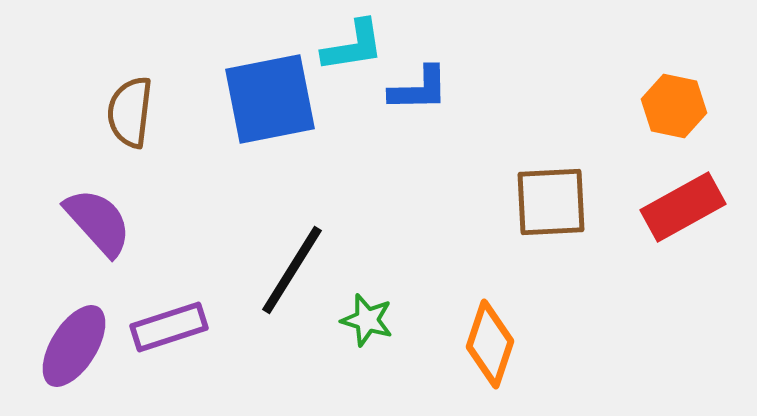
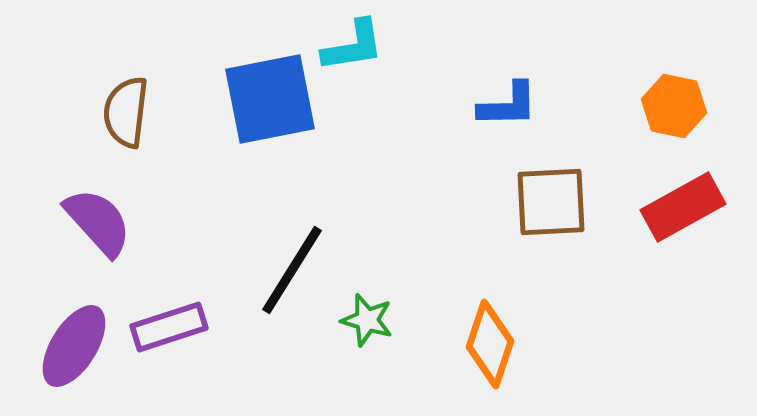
blue L-shape: moved 89 px right, 16 px down
brown semicircle: moved 4 px left
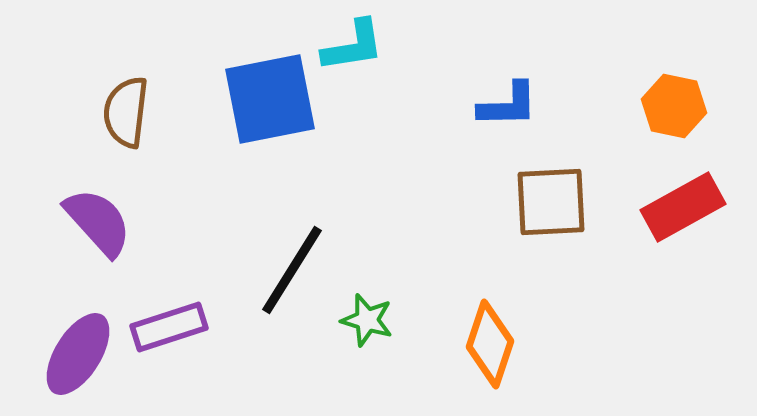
purple ellipse: moved 4 px right, 8 px down
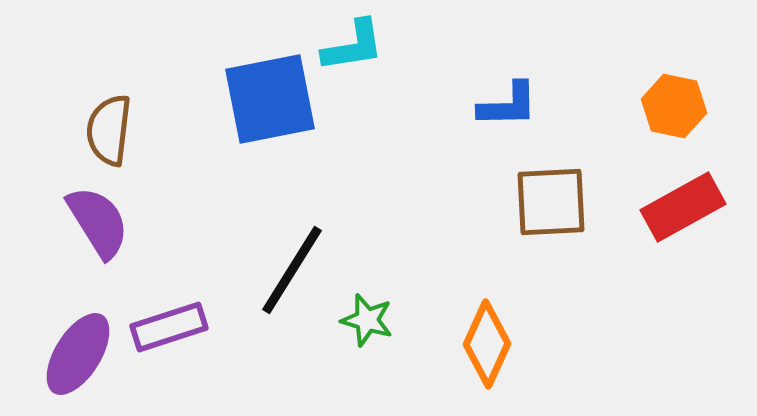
brown semicircle: moved 17 px left, 18 px down
purple semicircle: rotated 10 degrees clockwise
orange diamond: moved 3 px left; rotated 6 degrees clockwise
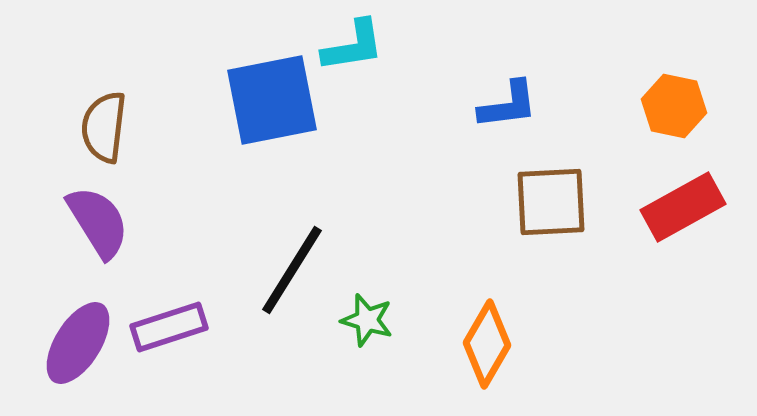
blue square: moved 2 px right, 1 px down
blue L-shape: rotated 6 degrees counterclockwise
brown semicircle: moved 5 px left, 3 px up
orange diamond: rotated 6 degrees clockwise
purple ellipse: moved 11 px up
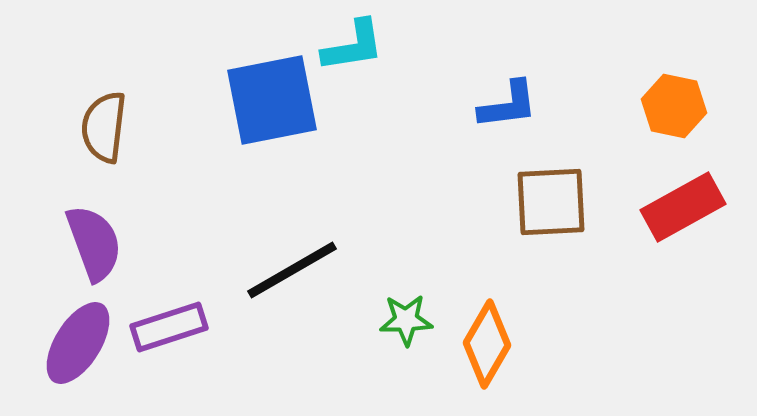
purple semicircle: moved 4 px left, 21 px down; rotated 12 degrees clockwise
black line: rotated 28 degrees clockwise
green star: moved 39 px right; rotated 18 degrees counterclockwise
